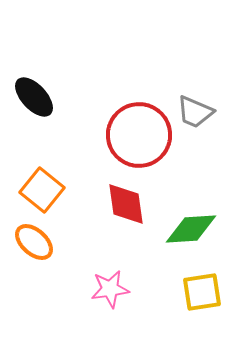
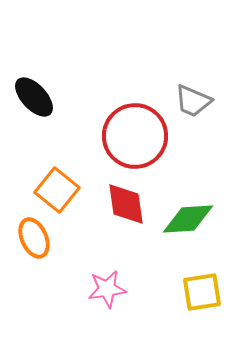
gray trapezoid: moved 2 px left, 11 px up
red circle: moved 4 px left, 1 px down
orange square: moved 15 px right
green diamond: moved 3 px left, 10 px up
orange ellipse: moved 4 px up; rotated 24 degrees clockwise
pink star: moved 3 px left
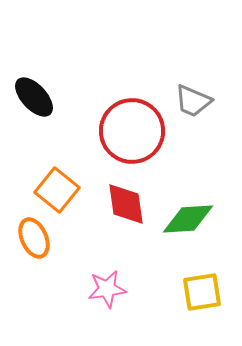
red circle: moved 3 px left, 5 px up
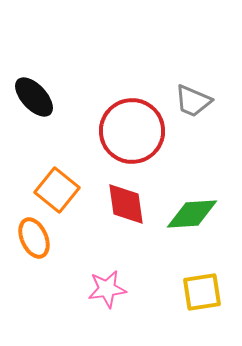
green diamond: moved 4 px right, 5 px up
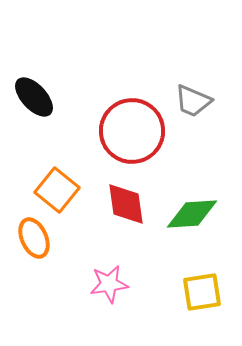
pink star: moved 2 px right, 5 px up
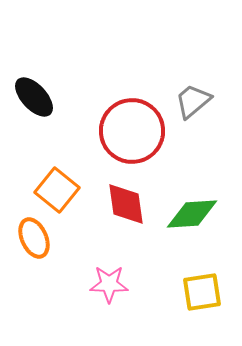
gray trapezoid: rotated 117 degrees clockwise
pink star: rotated 9 degrees clockwise
